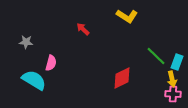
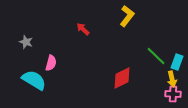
yellow L-shape: rotated 85 degrees counterclockwise
gray star: rotated 16 degrees clockwise
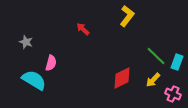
yellow arrow: moved 19 px left, 1 px down; rotated 56 degrees clockwise
pink cross: rotated 21 degrees clockwise
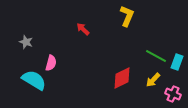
yellow L-shape: rotated 15 degrees counterclockwise
green line: rotated 15 degrees counterclockwise
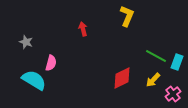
red arrow: rotated 32 degrees clockwise
pink cross: rotated 28 degrees clockwise
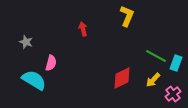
cyan rectangle: moved 1 px left, 1 px down
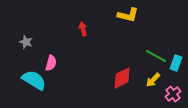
yellow L-shape: moved 1 px right, 1 px up; rotated 80 degrees clockwise
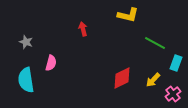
green line: moved 1 px left, 13 px up
cyan semicircle: moved 8 px left; rotated 130 degrees counterclockwise
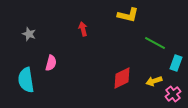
gray star: moved 3 px right, 8 px up
yellow arrow: moved 1 px right, 1 px down; rotated 28 degrees clockwise
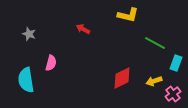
red arrow: rotated 48 degrees counterclockwise
